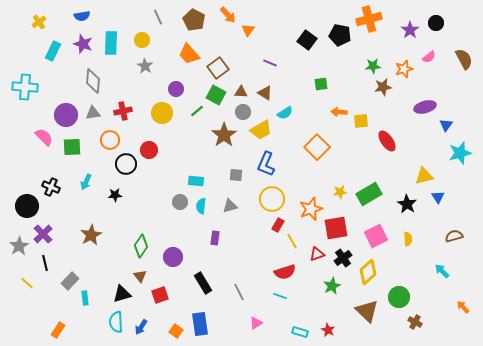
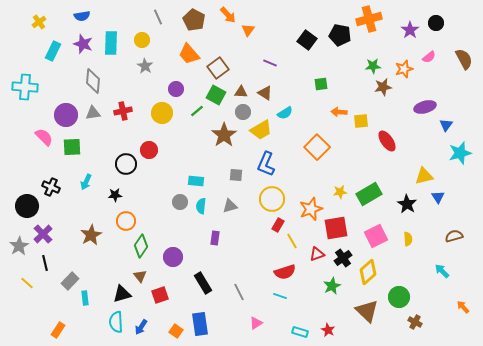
orange circle at (110, 140): moved 16 px right, 81 px down
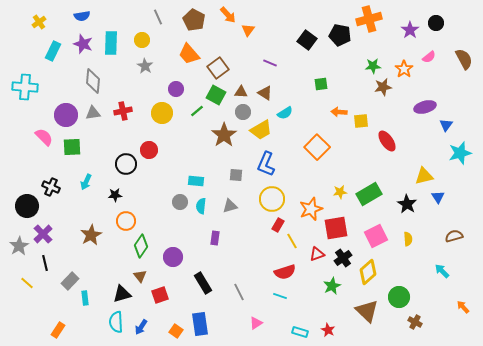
orange star at (404, 69): rotated 18 degrees counterclockwise
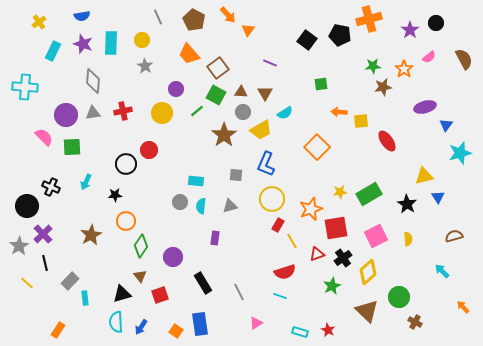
brown triangle at (265, 93): rotated 28 degrees clockwise
